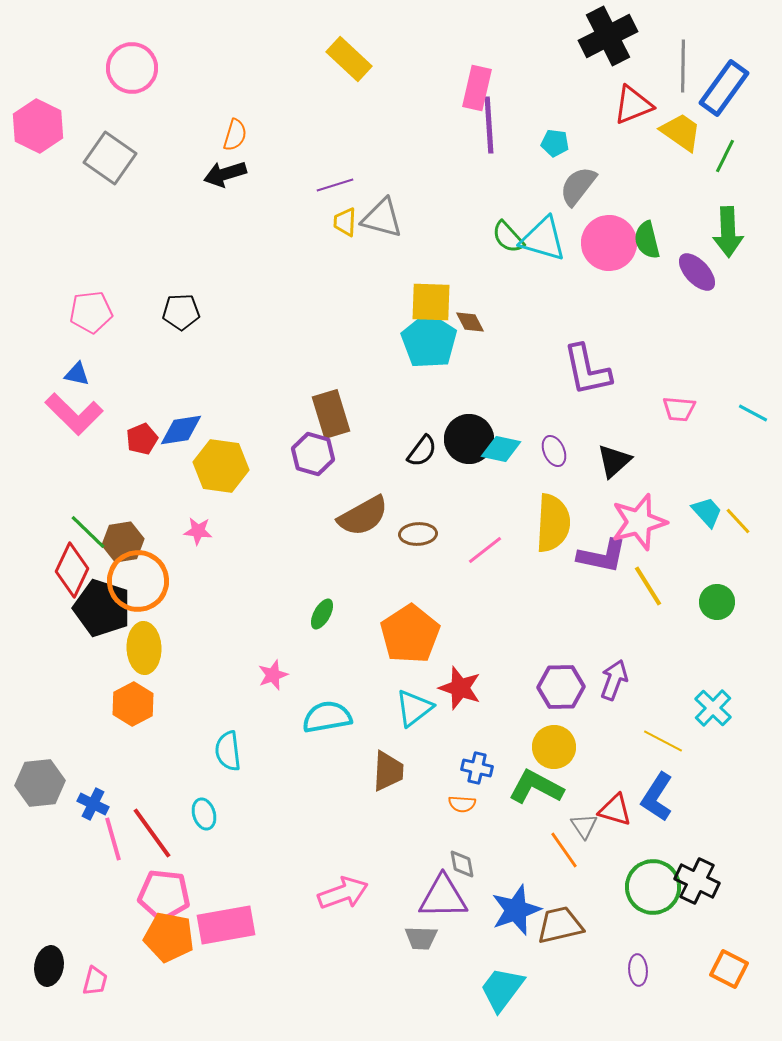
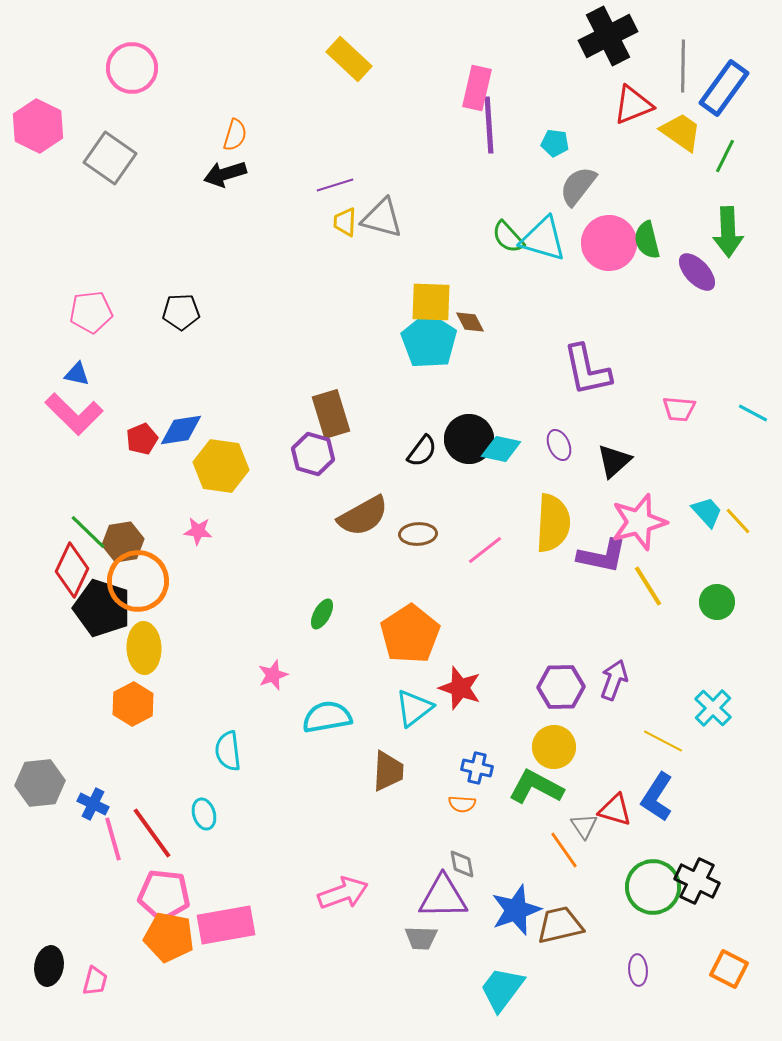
purple ellipse at (554, 451): moved 5 px right, 6 px up
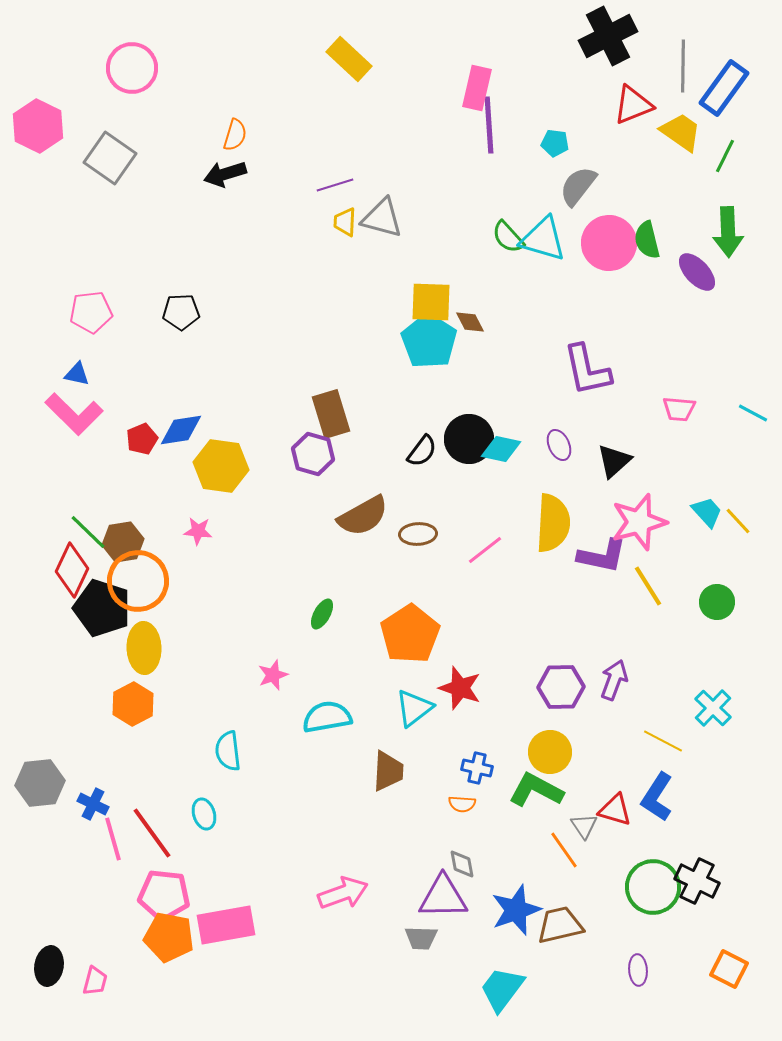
yellow circle at (554, 747): moved 4 px left, 5 px down
green L-shape at (536, 787): moved 3 px down
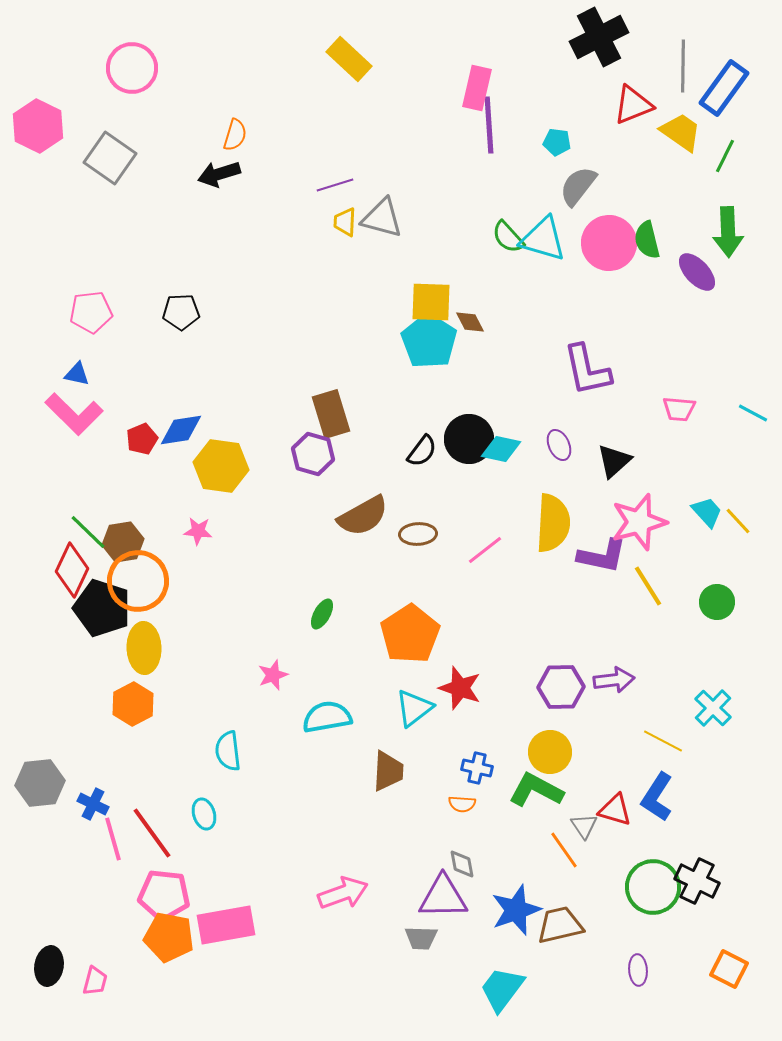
black cross at (608, 36): moved 9 px left, 1 px down
cyan pentagon at (555, 143): moved 2 px right, 1 px up
black arrow at (225, 174): moved 6 px left
purple arrow at (614, 680): rotated 63 degrees clockwise
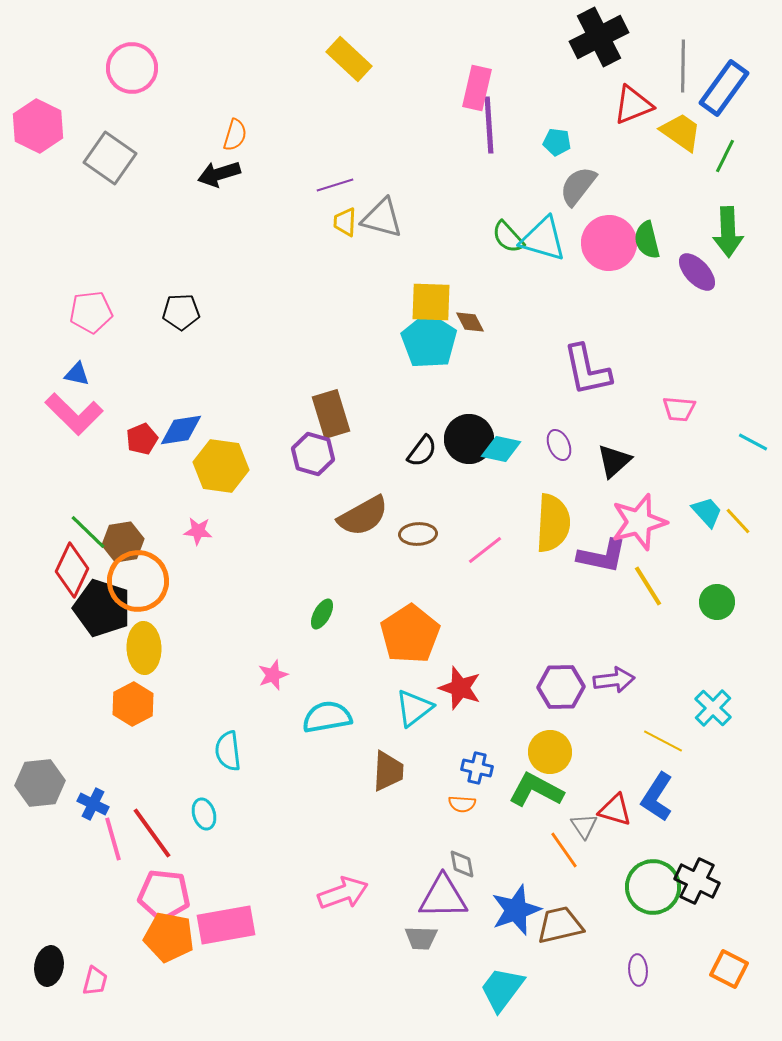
cyan line at (753, 413): moved 29 px down
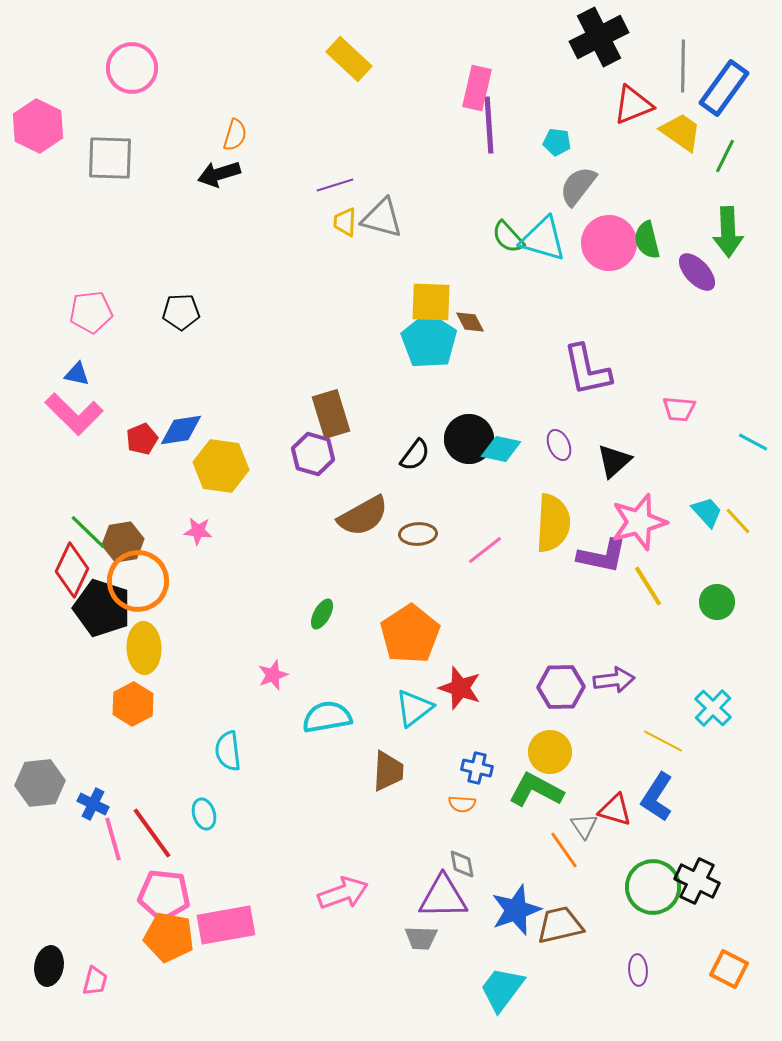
gray square at (110, 158): rotated 33 degrees counterclockwise
black semicircle at (422, 451): moved 7 px left, 4 px down
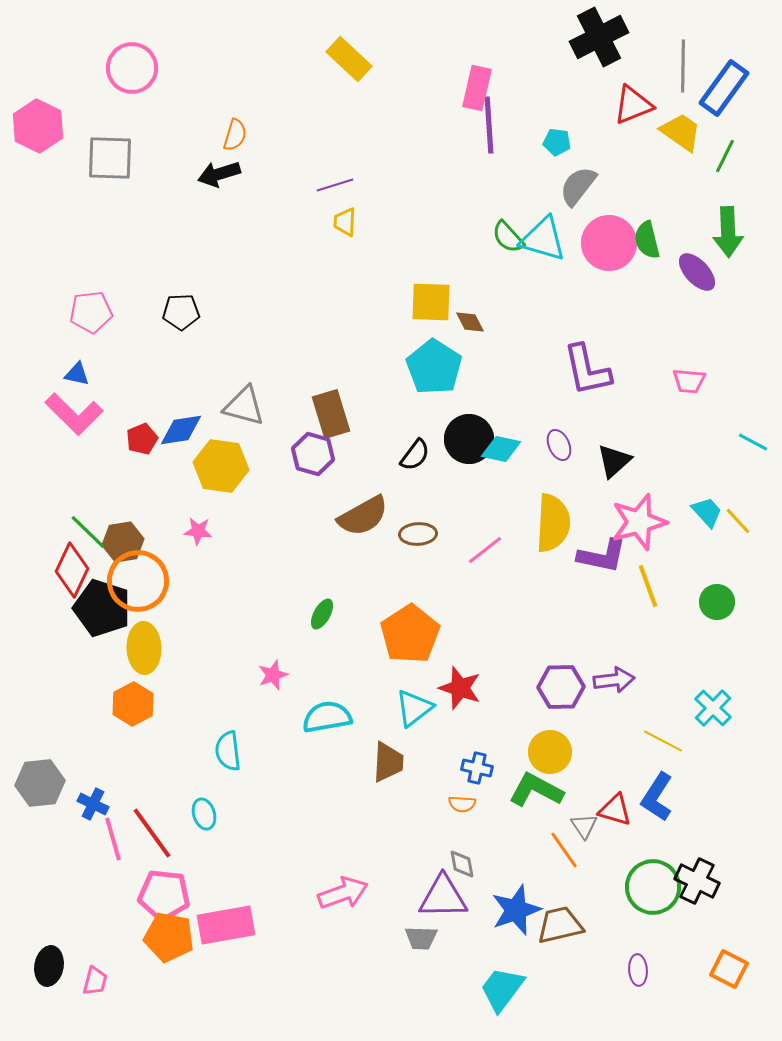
gray triangle at (382, 218): moved 138 px left, 188 px down
cyan pentagon at (429, 341): moved 5 px right, 26 px down
pink trapezoid at (679, 409): moved 10 px right, 28 px up
yellow line at (648, 586): rotated 12 degrees clockwise
brown trapezoid at (388, 771): moved 9 px up
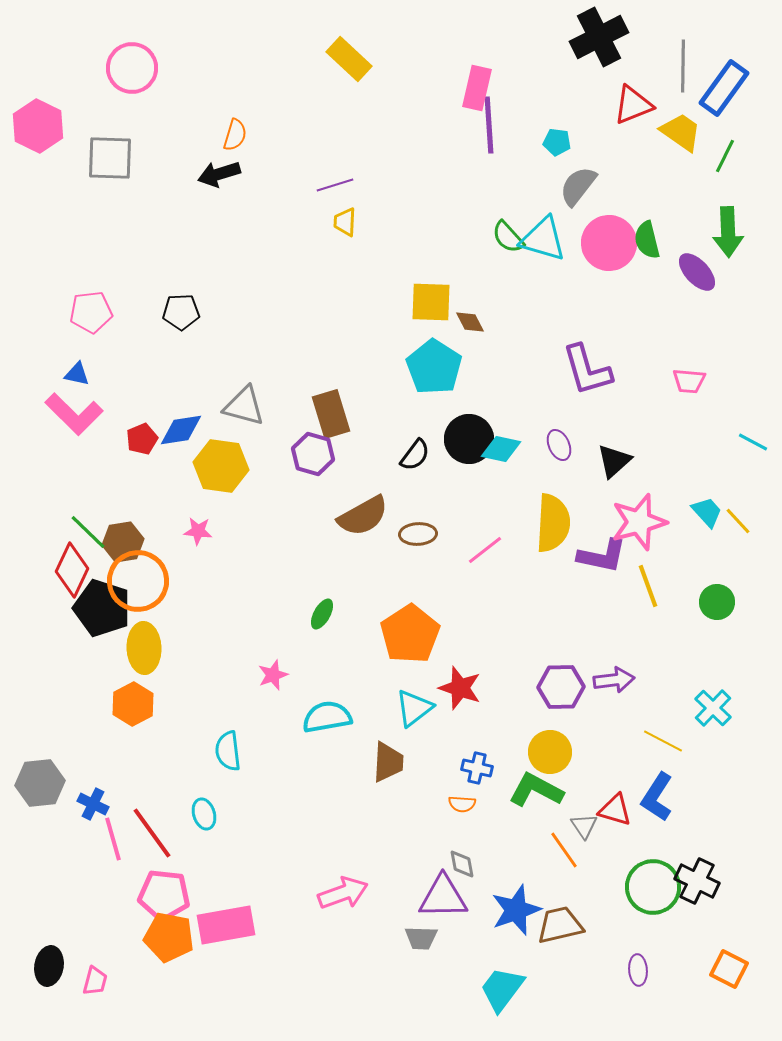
purple L-shape at (587, 370): rotated 4 degrees counterclockwise
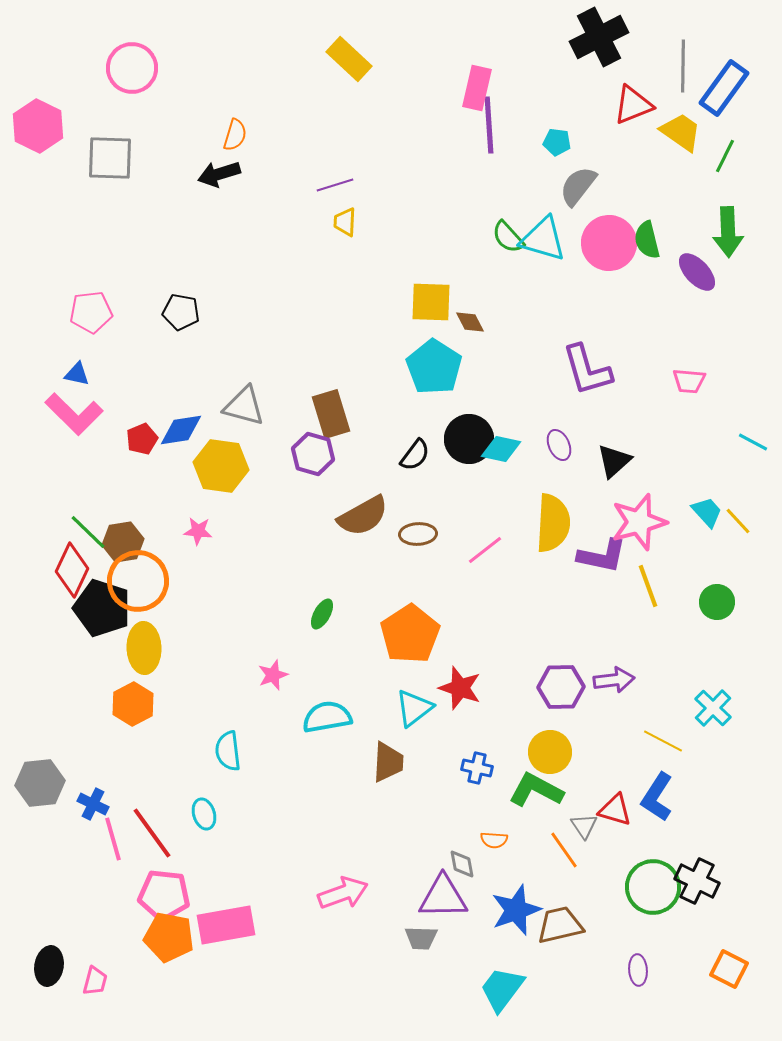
black pentagon at (181, 312): rotated 12 degrees clockwise
orange semicircle at (462, 804): moved 32 px right, 36 px down
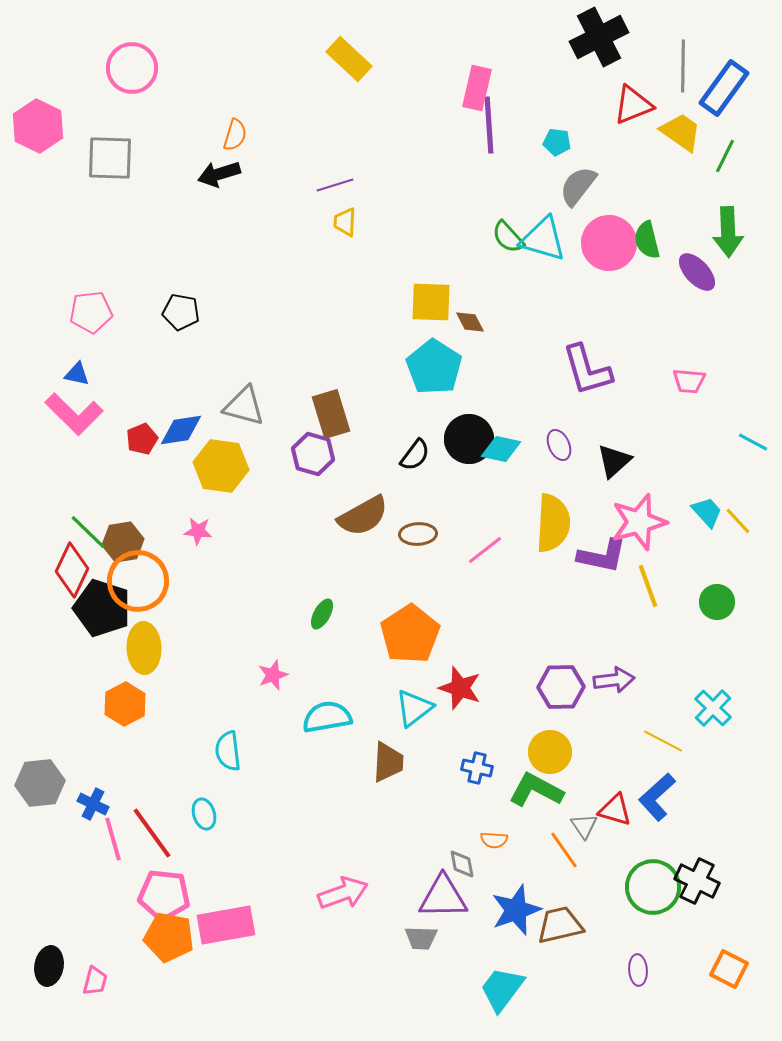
orange hexagon at (133, 704): moved 8 px left
blue L-shape at (657, 797): rotated 15 degrees clockwise
